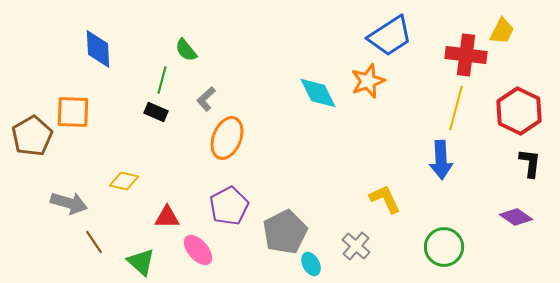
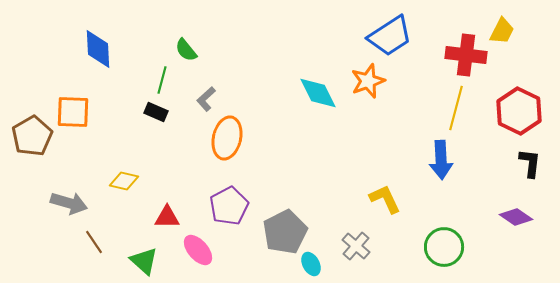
orange ellipse: rotated 9 degrees counterclockwise
green triangle: moved 3 px right, 1 px up
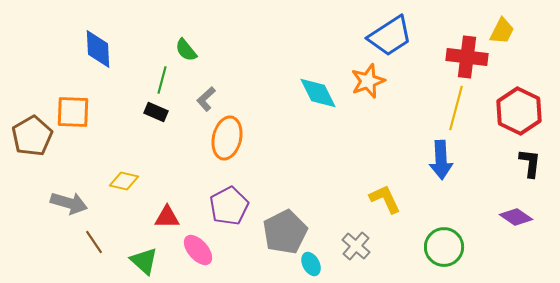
red cross: moved 1 px right, 2 px down
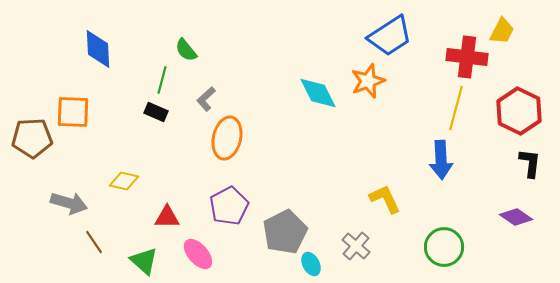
brown pentagon: moved 2 px down; rotated 27 degrees clockwise
pink ellipse: moved 4 px down
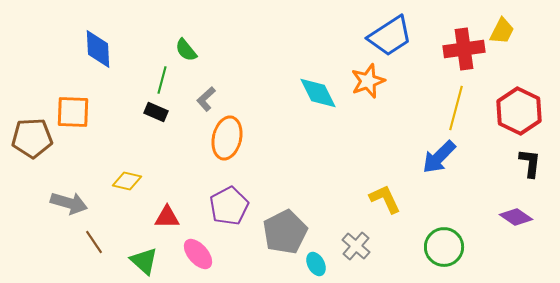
red cross: moved 3 px left, 8 px up; rotated 15 degrees counterclockwise
blue arrow: moved 2 px left, 3 px up; rotated 48 degrees clockwise
yellow diamond: moved 3 px right
cyan ellipse: moved 5 px right
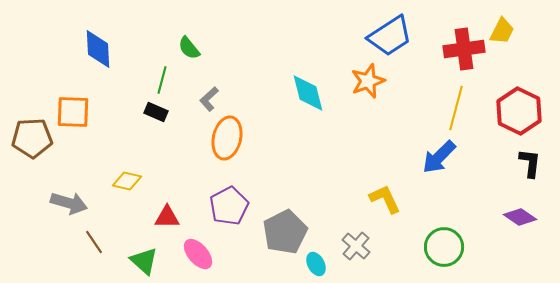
green semicircle: moved 3 px right, 2 px up
cyan diamond: moved 10 px left; rotated 12 degrees clockwise
gray L-shape: moved 3 px right
purple diamond: moved 4 px right
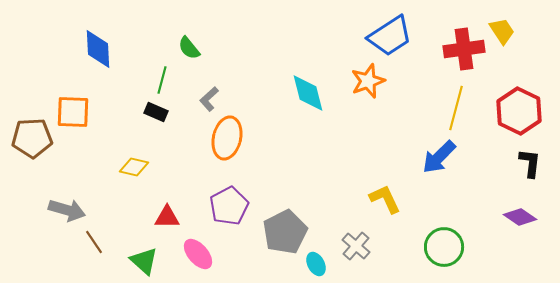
yellow trapezoid: rotated 60 degrees counterclockwise
yellow diamond: moved 7 px right, 14 px up
gray arrow: moved 2 px left, 7 px down
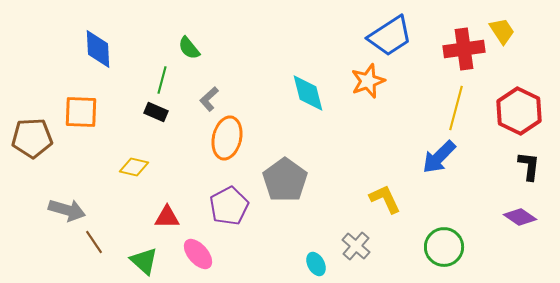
orange square: moved 8 px right
black L-shape: moved 1 px left, 3 px down
gray pentagon: moved 52 px up; rotated 9 degrees counterclockwise
